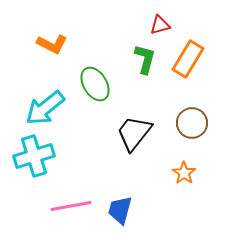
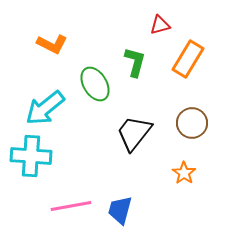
green L-shape: moved 10 px left, 3 px down
cyan cross: moved 3 px left; rotated 21 degrees clockwise
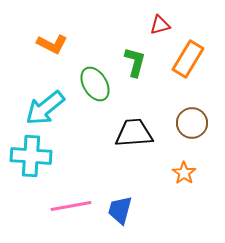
black trapezoid: rotated 48 degrees clockwise
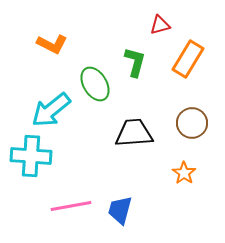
cyan arrow: moved 6 px right, 2 px down
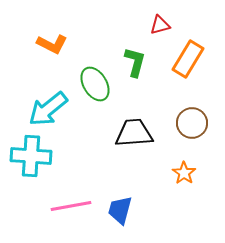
cyan arrow: moved 3 px left, 1 px up
